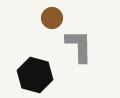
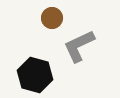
gray L-shape: rotated 114 degrees counterclockwise
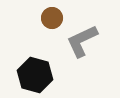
gray L-shape: moved 3 px right, 5 px up
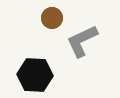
black hexagon: rotated 12 degrees counterclockwise
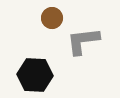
gray L-shape: moved 1 px right; rotated 18 degrees clockwise
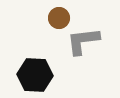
brown circle: moved 7 px right
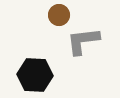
brown circle: moved 3 px up
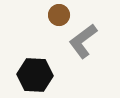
gray L-shape: rotated 30 degrees counterclockwise
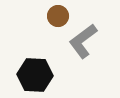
brown circle: moved 1 px left, 1 px down
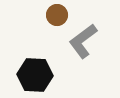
brown circle: moved 1 px left, 1 px up
